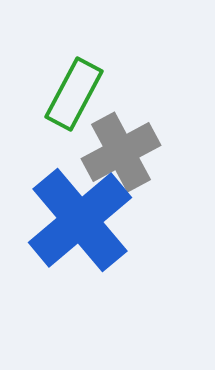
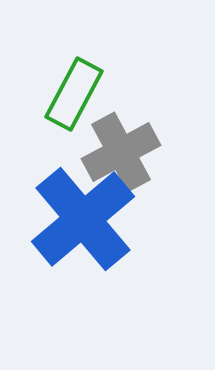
blue cross: moved 3 px right, 1 px up
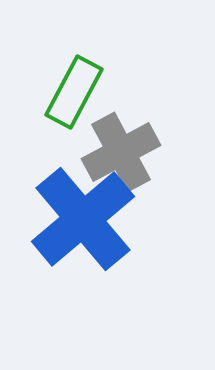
green rectangle: moved 2 px up
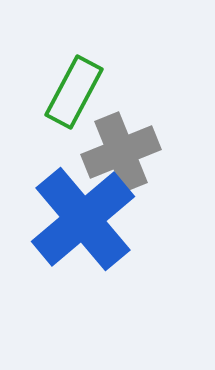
gray cross: rotated 6 degrees clockwise
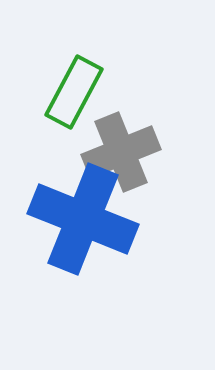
blue cross: rotated 28 degrees counterclockwise
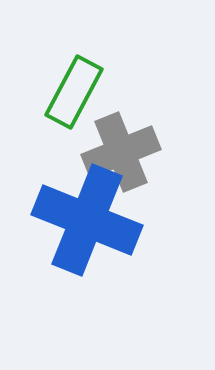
blue cross: moved 4 px right, 1 px down
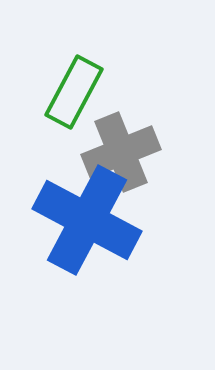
blue cross: rotated 6 degrees clockwise
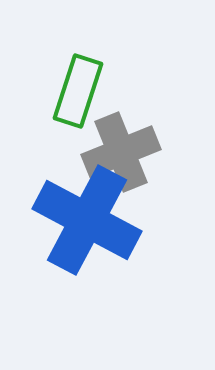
green rectangle: moved 4 px right, 1 px up; rotated 10 degrees counterclockwise
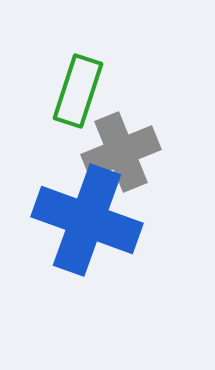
blue cross: rotated 8 degrees counterclockwise
